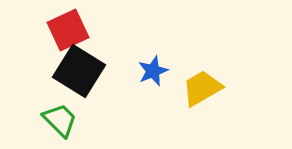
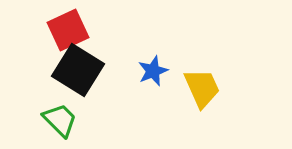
black square: moved 1 px left, 1 px up
yellow trapezoid: rotated 96 degrees clockwise
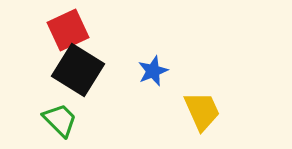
yellow trapezoid: moved 23 px down
